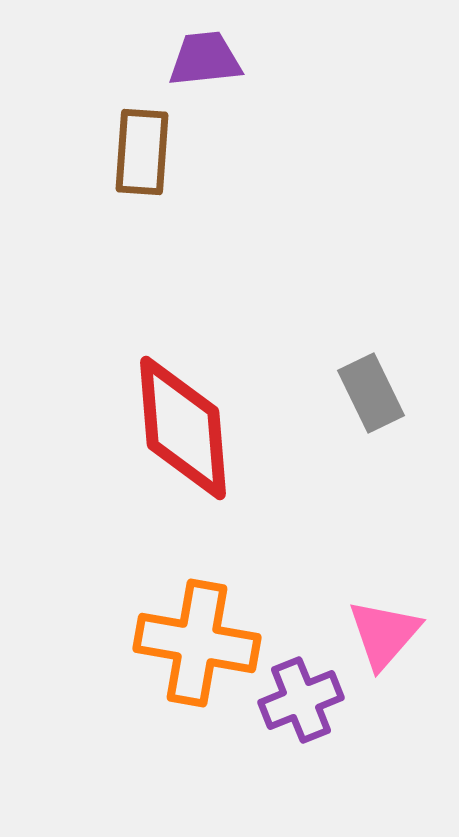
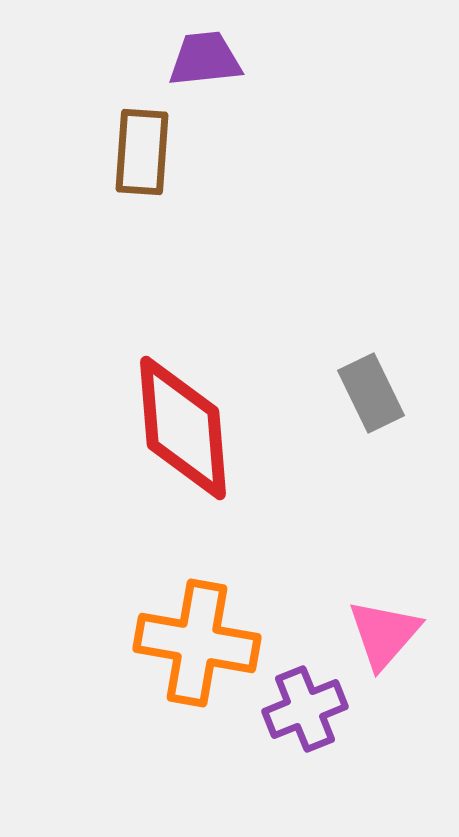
purple cross: moved 4 px right, 9 px down
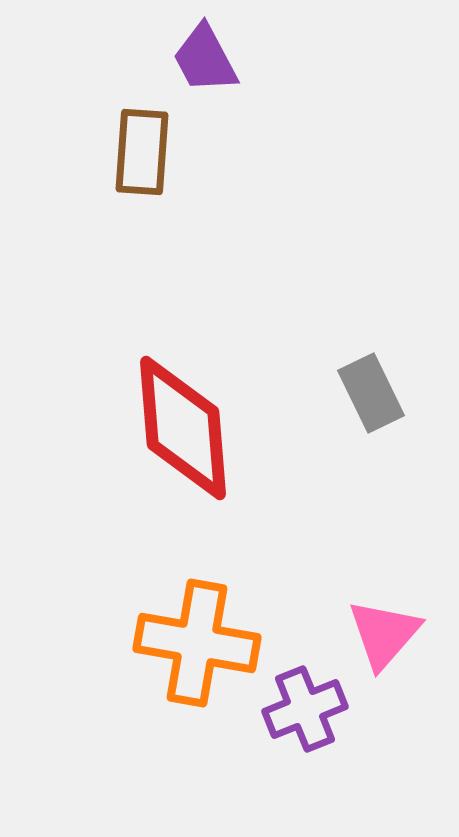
purple trapezoid: rotated 112 degrees counterclockwise
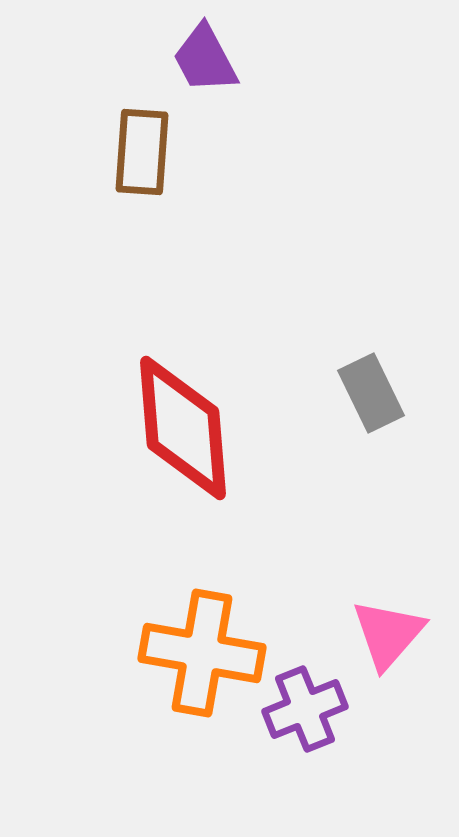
pink triangle: moved 4 px right
orange cross: moved 5 px right, 10 px down
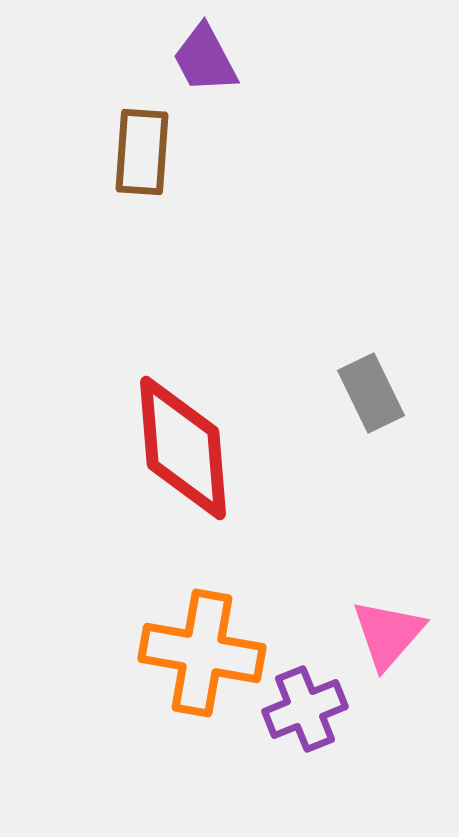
red diamond: moved 20 px down
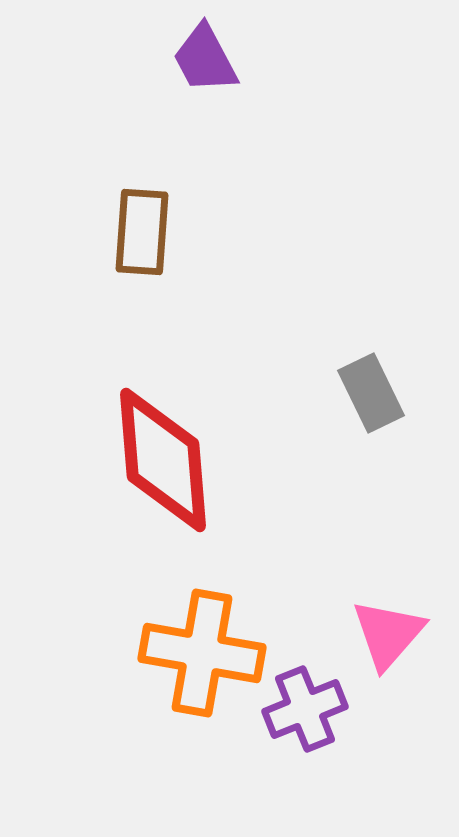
brown rectangle: moved 80 px down
red diamond: moved 20 px left, 12 px down
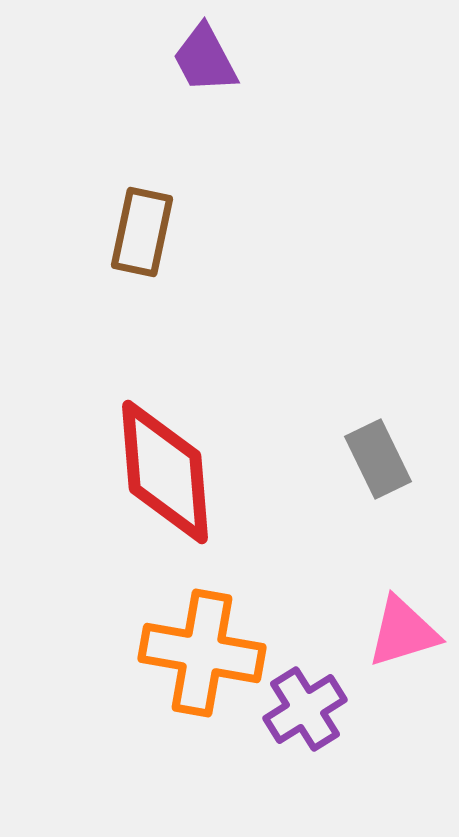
brown rectangle: rotated 8 degrees clockwise
gray rectangle: moved 7 px right, 66 px down
red diamond: moved 2 px right, 12 px down
pink triangle: moved 15 px right, 2 px up; rotated 32 degrees clockwise
purple cross: rotated 10 degrees counterclockwise
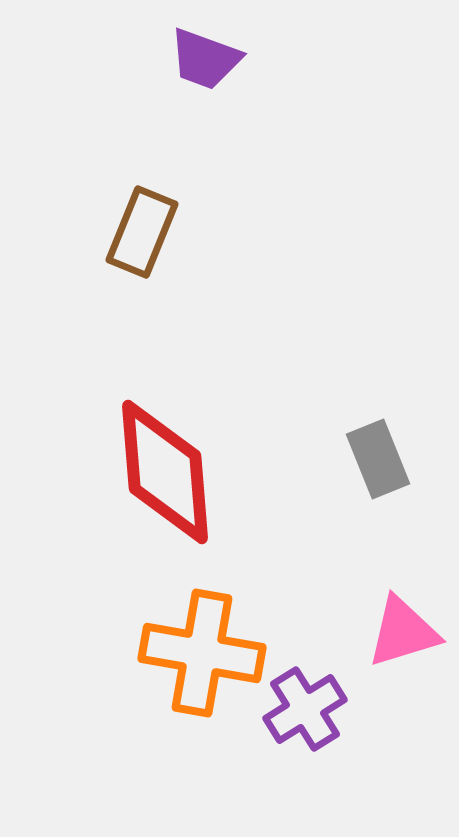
purple trapezoid: rotated 42 degrees counterclockwise
brown rectangle: rotated 10 degrees clockwise
gray rectangle: rotated 4 degrees clockwise
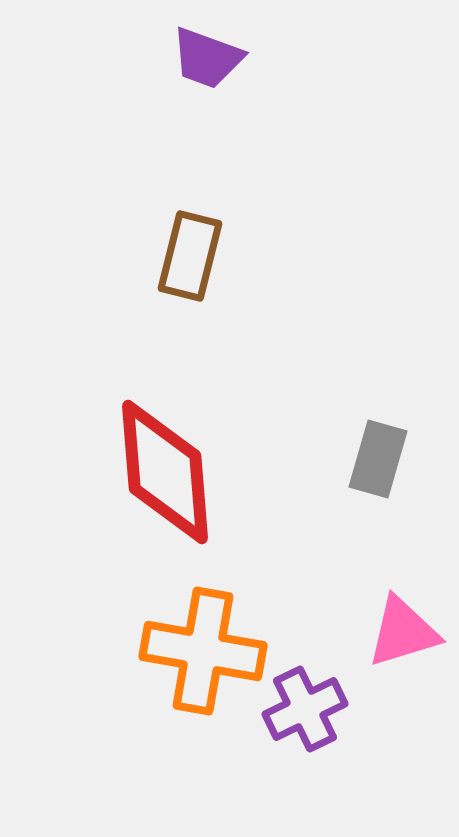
purple trapezoid: moved 2 px right, 1 px up
brown rectangle: moved 48 px right, 24 px down; rotated 8 degrees counterclockwise
gray rectangle: rotated 38 degrees clockwise
orange cross: moved 1 px right, 2 px up
purple cross: rotated 6 degrees clockwise
